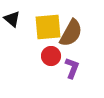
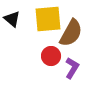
yellow square: moved 8 px up
purple L-shape: rotated 10 degrees clockwise
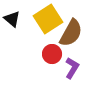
yellow square: rotated 28 degrees counterclockwise
red circle: moved 1 px right, 2 px up
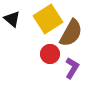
red circle: moved 2 px left
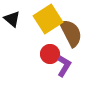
brown semicircle: rotated 56 degrees counterclockwise
purple L-shape: moved 8 px left, 2 px up
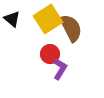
brown semicircle: moved 5 px up
purple L-shape: moved 4 px left, 3 px down
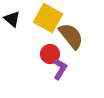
yellow square: moved 1 px up; rotated 28 degrees counterclockwise
brown semicircle: moved 8 px down; rotated 12 degrees counterclockwise
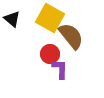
yellow square: moved 2 px right
purple L-shape: rotated 30 degrees counterclockwise
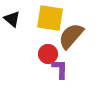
yellow square: rotated 20 degrees counterclockwise
brown semicircle: rotated 100 degrees counterclockwise
red circle: moved 2 px left
